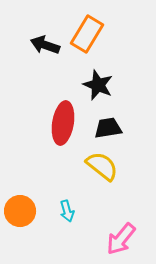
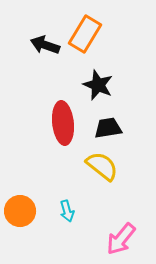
orange rectangle: moved 2 px left
red ellipse: rotated 15 degrees counterclockwise
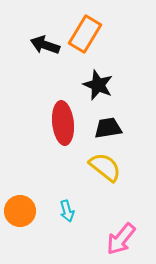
yellow semicircle: moved 3 px right, 1 px down
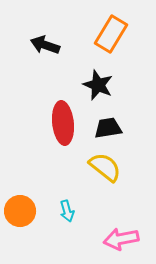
orange rectangle: moved 26 px right
pink arrow: rotated 40 degrees clockwise
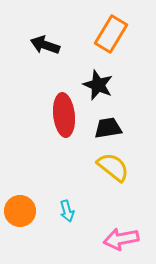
red ellipse: moved 1 px right, 8 px up
yellow semicircle: moved 8 px right
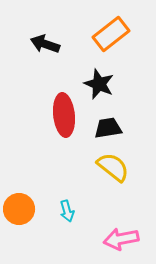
orange rectangle: rotated 21 degrees clockwise
black arrow: moved 1 px up
black star: moved 1 px right, 1 px up
orange circle: moved 1 px left, 2 px up
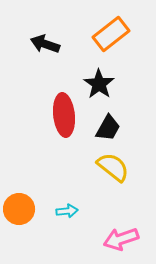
black star: rotated 12 degrees clockwise
black trapezoid: rotated 128 degrees clockwise
cyan arrow: rotated 80 degrees counterclockwise
pink arrow: rotated 8 degrees counterclockwise
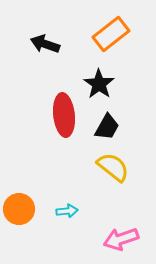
black trapezoid: moved 1 px left, 1 px up
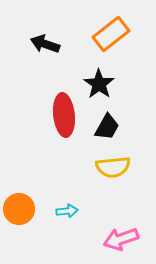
yellow semicircle: rotated 136 degrees clockwise
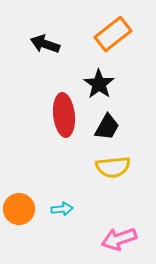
orange rectangle: moved 2 px right
cyan arrow: moved 5 px left, 2 px up
pink arrow: moved 2 px left
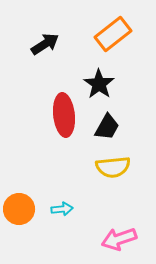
black arrow: rotated 128 degrees clockwise
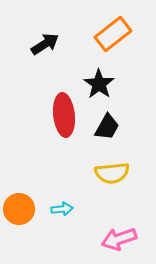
yellow semicircle: moved 1 px left, 6 px down
